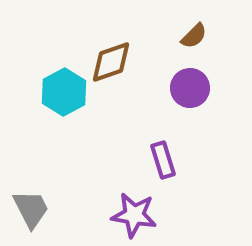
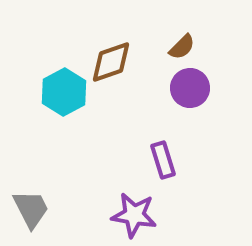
brown semicircle: moved 12 px left, 11 px down
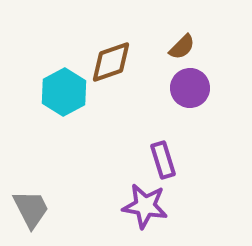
purple star: moved 11 px right, 9 px up
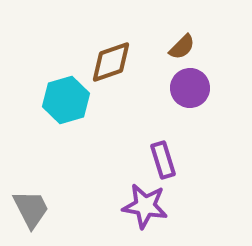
cyan hexagon: moved 2 px right, 8 px down; rotated 12 degrees clockwise
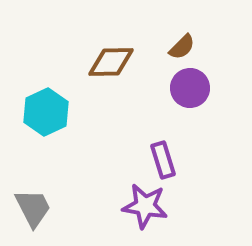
brown diamond: rotated 18 degrees clockwise
cyan hexagon: moved 20 px left, 12 px down; rotated 9 degrees counterclockwise
gray trapezoid: moved 2 px right, 1 px up
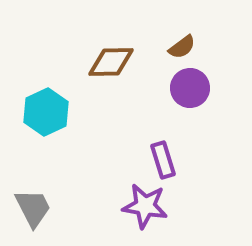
brown semicircle: rotated 8 degrees clockwise
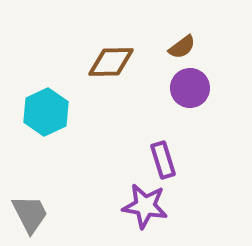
gray trapezoid: moved 3 px left, 6 px down
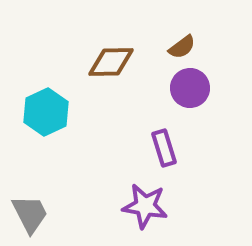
purple rectangle: moved 1 px right, 12 px up
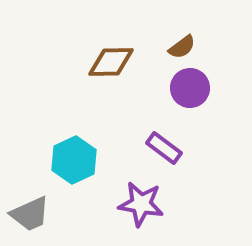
cyan hexagon: moved 28 px right, 48 px down
purple rectangle: rotated 36 degrees counterclockwise
purple star: moved 4 px left, 2 px up
gray trapezoid: rotated 93 degrees clockwise
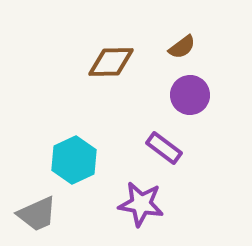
purple circle: moved 7 px down
gray trapezoid: moved 7 px right
